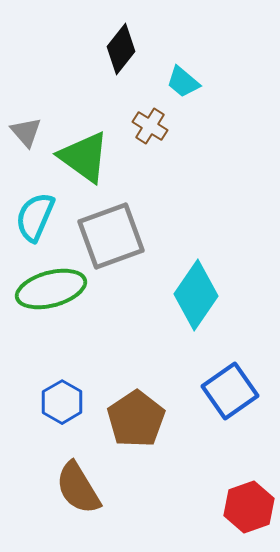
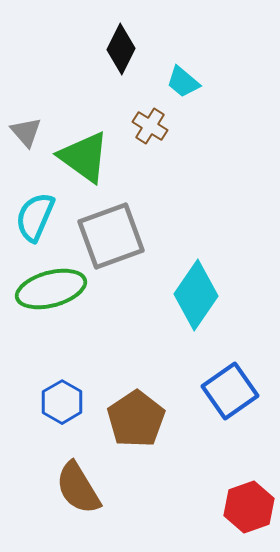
black diamond: rotated 12 degrees counterclockwise
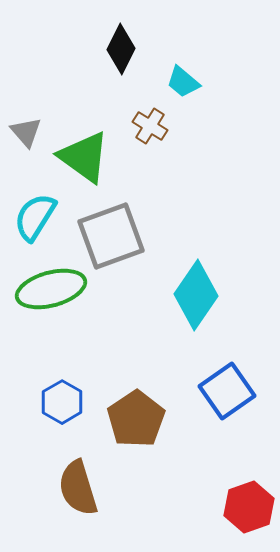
cyan semicircle: rotated 9 degrees clockwise
blue square: moved 3 px left
brown semicircle: rotated 14 degrees clockwise
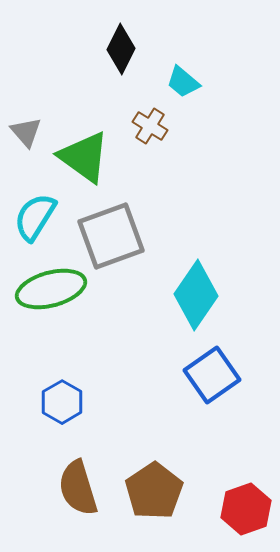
blue square: moved 15 px left, 16 px up
brown pentagon: moved 18 px right, 72 px down
red hexagon: moved 3 px left, 2 px down
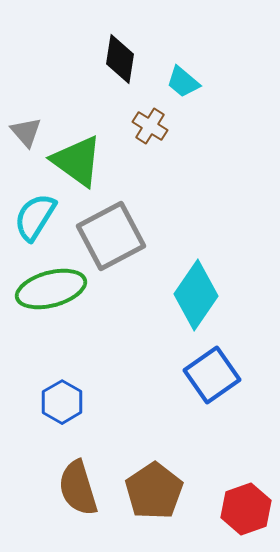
black diamond: moved 1 px left, 10 px down; rotated 18 degrees counterclockwise
green triangle: moved 7 px left, 4 px down
gray square: rotated 8 degrees counterclockwise
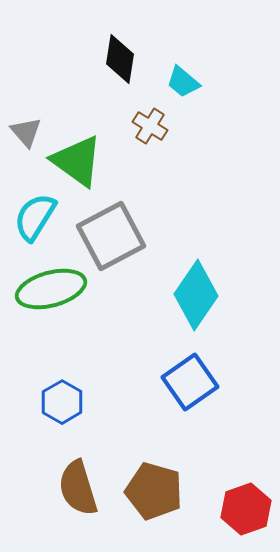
blue square: moved 22 px left, 7 px down
brown pentagon: rotated 22 degrees counterclockwise
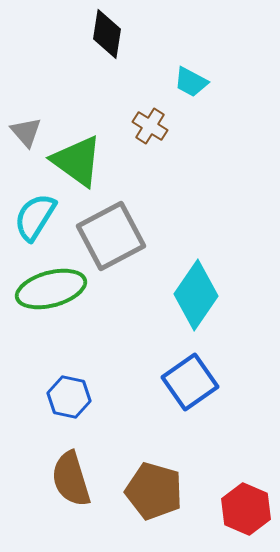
black diamond: moved 13 px left, 25 px up
cyan trapezoid: moved 8 px right; rotated 12 degrees counterclockwise
blue hexagon: moved 7 px right, 5 px up; rotated 18 degrees counterclockwise
brown semicircle: moved 7 px left, 9 px up
red hexagon: rotated 18 degrees counterclockwise
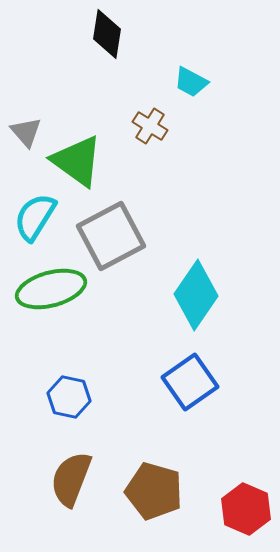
brown semicircle: rotated 38 degrees clockwise
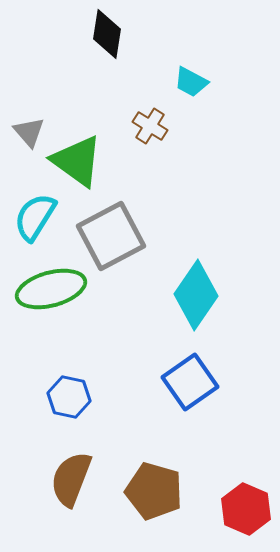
gray triangle: moved 3 px right
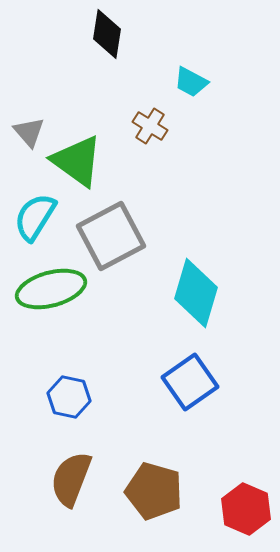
cyan diamond: moved 2 px up; rotated 18 degrees counterclockwise
